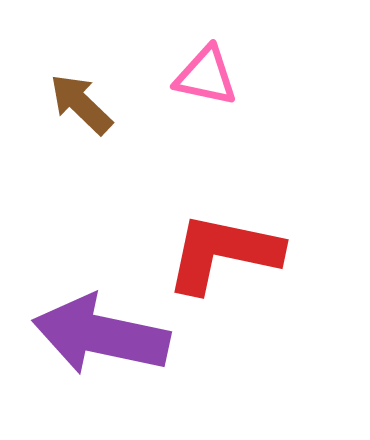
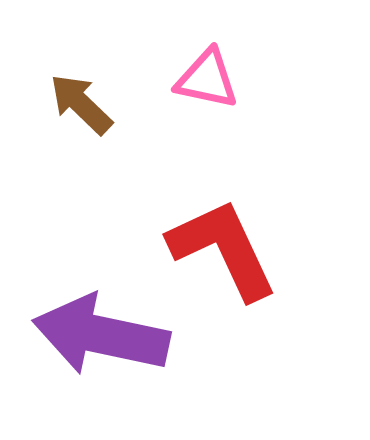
pink triangle: moved 1 px right, 3 px down
red L-shape: moved 4 px up; rotated 53 degrees clockwise
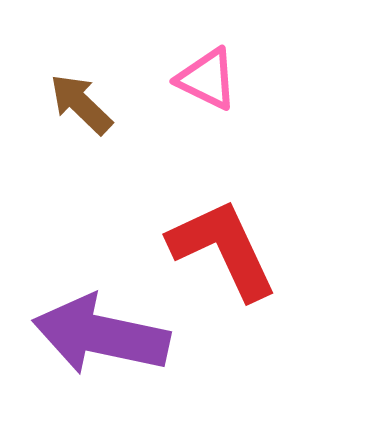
pink triangle: rotated 14 degrees clockwise
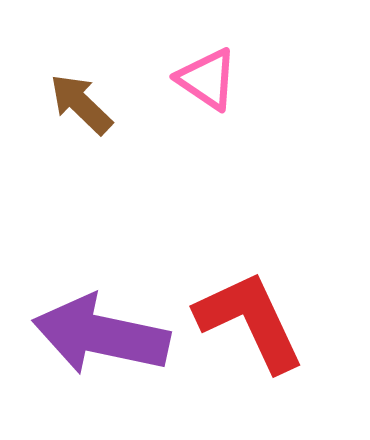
pink triangle: rotated 8 degrees clockwise
red L-shape: moved 27 px right, 72 px down
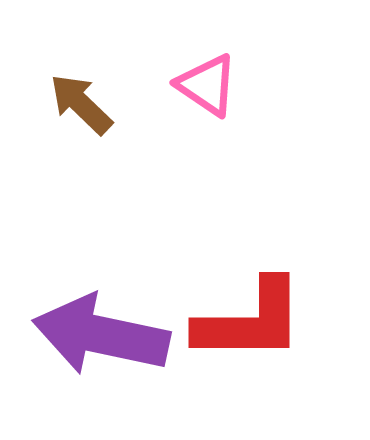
pink triangle: moved 6 px down
red L-shape: rotated 115 degrees clockwise
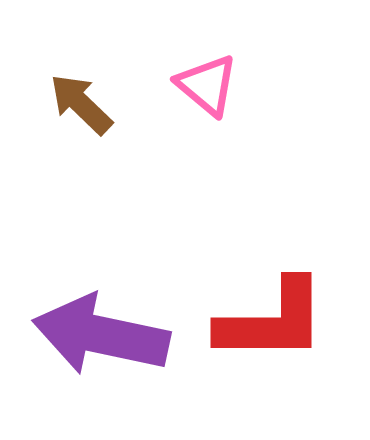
pink triangle: rotated 6 degrees clockwise
red L-shape: moved 22 px right
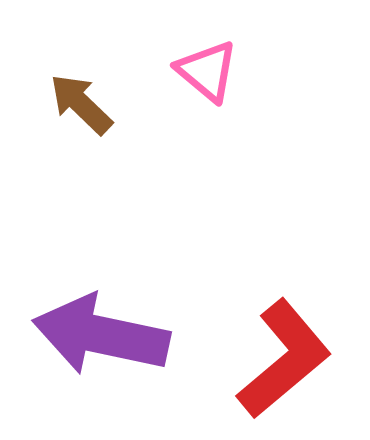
pink triangle: moved 14 px up
red L-shape: moved 12 px right, 38 px down; rotated 40 degrees counterclockwise
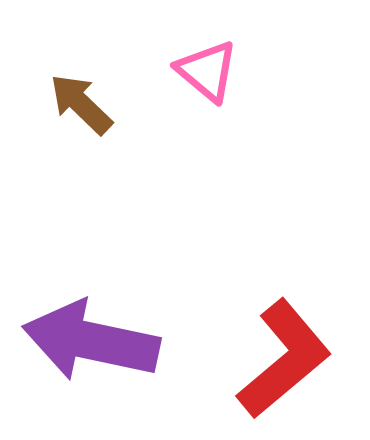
purple arrow: moved 10 px left, 6 px down
